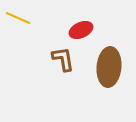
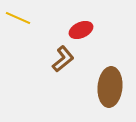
brown L-shape: rotated 60 degrees clockwise
brown ellipse: moved 1 px right, 20 px down
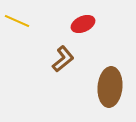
yellow line: moved 1 px left, 3 px down
red ellipse: moved 2 px right, 6 px up
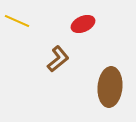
brown L-shape: moved 5 px left
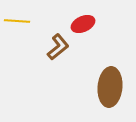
yellow line: rotated 20 degrees counterclockwise
brown L-shape: moved 12 px up
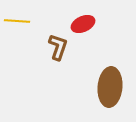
brown L-shape: rotated 32 degrees counterclockwise
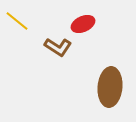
yellow line: rotated 35 degrees clockwise
brown L-shape: rotated 104 degrees clockwise
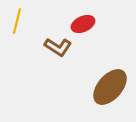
yellow line: rotated 65 degrees clockwise
brown ellipse: rotated 36 degrees clockwise
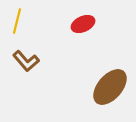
brown L-shape: moved 32 px left, 14 px down; rotated 16 degrees clockwise
